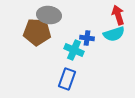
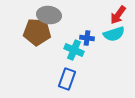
red arrow: rotated 126 degrees counterclockwise
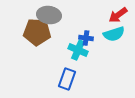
red arrow: rotated 18 degrees clockwise
blue cross: moved 1 px left
cyan cross: moved 4 px right
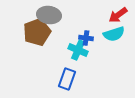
brown pentagon: rotated 24 degrees counterclockwise
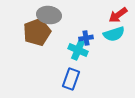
blue cross: rotated 16 degrees counterclockwise
blue rectangle: moved 4 px right
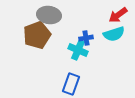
brown pentagon: moved 3 px down
blue rectangle: moved 5 px down
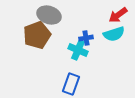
gray ellipse: rotated 10 degrees clockwise
